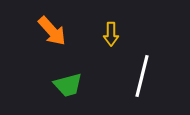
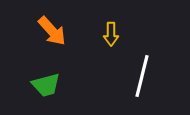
green trapezoid: moved 22 px left
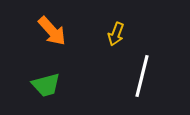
yellow arrow: moved 5 px right; rotated 20 degrees clockwise
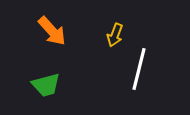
yellow arrow: moved 1 px left, 1 px down
white line: moved 3 px left, 7 px up
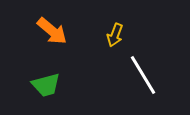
orange arrow: rotated 8 degrees counterclockwise
white line: moved 4 px right, 6 px down; rotated 45 degrees counterclockwise
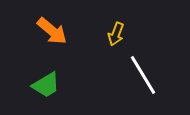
yellow arrow: moved 1 px right, 1 px up
green trapezoid: rotated 16 degrees counterclockwise
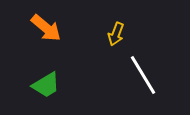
orange arrow: moved 6 px left, 3 px up
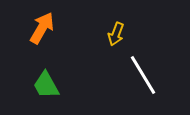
orange arrow: moved 4 px left; rotated 100 degrees counterclockwise
green trapezoid: rotated 92 degrees clockwise
